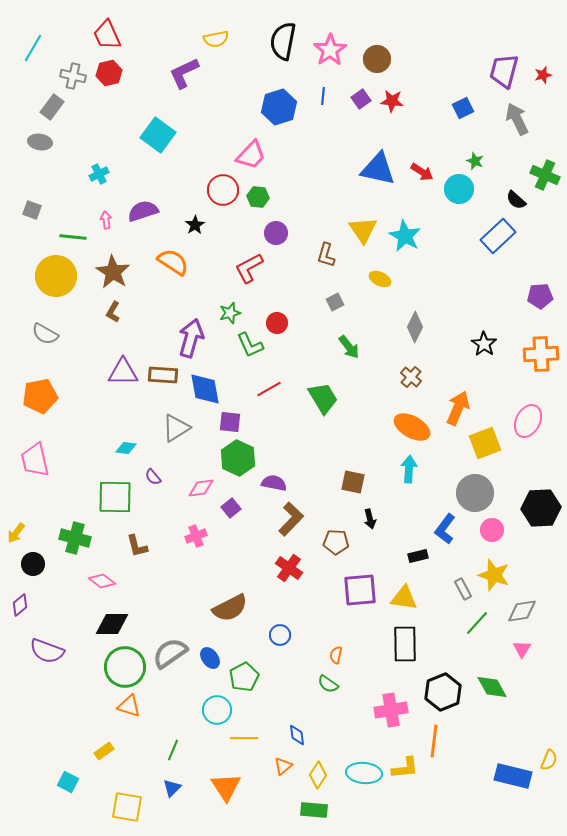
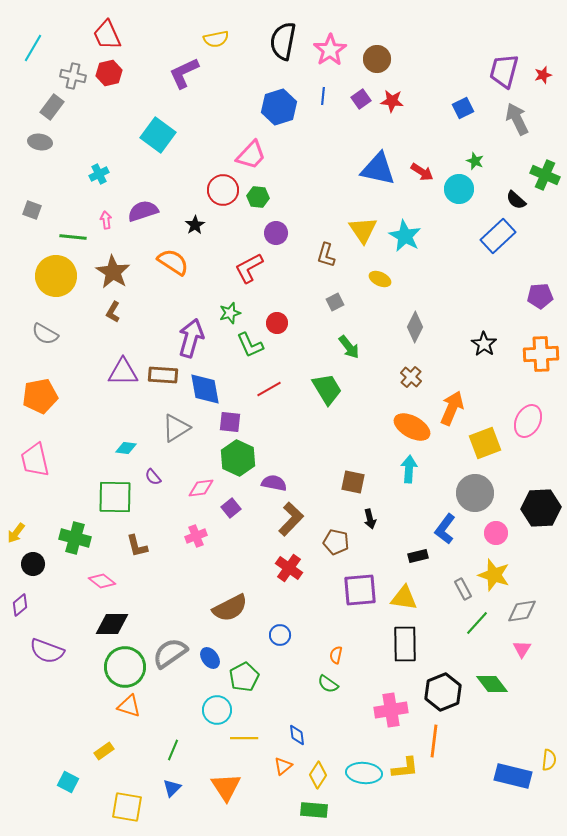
green trapezoid at (323, 398): moved 4 px right, 9 px up
orange arrow at (458, 408): moved 6 px left
pink circle at (492, 530): moved 4 px right, 3 px down
brown pentagon at (336, 542): rotated 10 degrees clockwise
green diamond at (492, 687): moved 3 px up; rotated 8 degrees counterclockwise
yellow semicircle at (549, 760): rotated 15 degrees counterclockwise
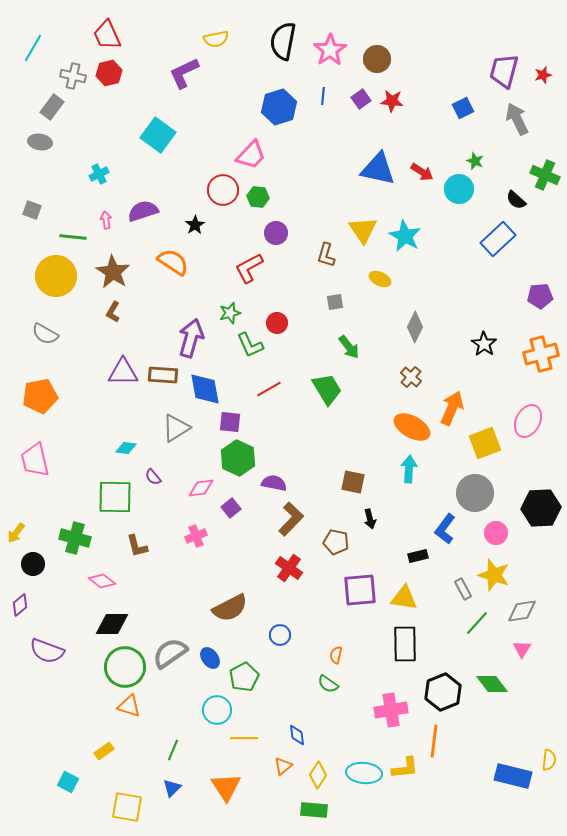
blue rectangle at (498, 236): moved 3 px down
gray square at (335, 302): rotated 18 degrees clockwise
orange cross at (541, 354): rotated 12 degrees counterclockwise
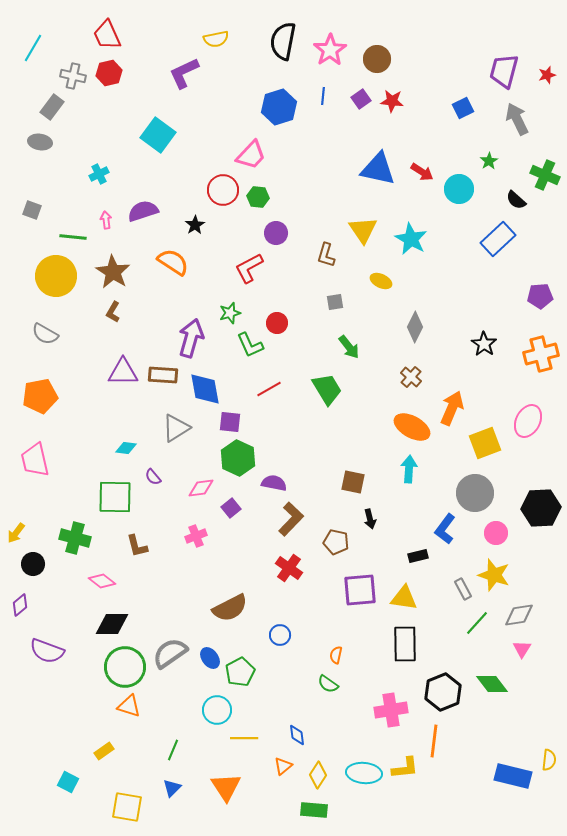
red star at (543, 75): moved 4 px right
green star at (475, 161): moved 14 px right; rotated 18 degrees clockwise
cyan star at (405, 236): moved 6 px right, 3 px down
yellow ellipse at (380, 279): moved 1 px right, 2 px down
gray diamond at (522, 611): moved 3 px left, 4 px down
green pentagon at (244, 677): moved 4 px left, 5 px up
